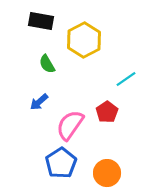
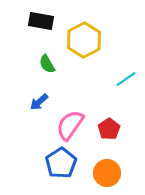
red pentagon: moved 2 px right, 17 px down
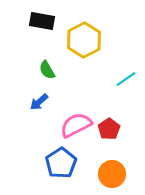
black rectangle: moved 1 px right
green semicircle: moved 6 px down
pink semicircle: moved 6 px right; rotated 28 degrees clockwise
orange circle: moved 5 px right, 1 px down
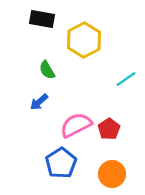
black rectangle: moved 2 px up
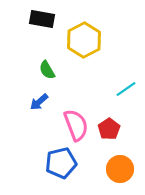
cyan line: moved 10 px down
pink semicircle: rotated 96 degrees clockwise
blue pentagon: rotated 20 degrees clockwise
orange circle: moved 8 px right, 5 px up
